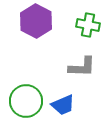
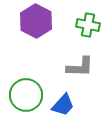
gray L-shape: moved 2 px left
green circle: moved 6 px up
blue trapezoid: rotated 25 degrees counterclockwise
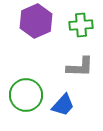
purple hexagon: rotated 8 degrees clockwise
green cross: moved 7 px left; rotated 15 degrees counterclockwise
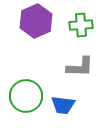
green circle: moved 1 px down
blue trapezoid: rotated 55 degrees clockwise
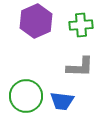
blue trapezoid: moved 1 px left, 4 px up
